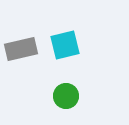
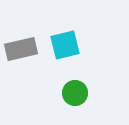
green circle: moved 9 px right, 3 px up
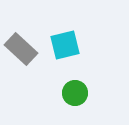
gray rectangle: rotated 56 degrees clockwise
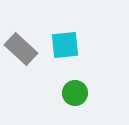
cyan square: rotated 8 degrees clockwise
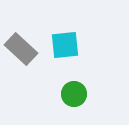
green circle: moved 1 px left, 1 px down
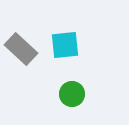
green circle: moved 2 px left
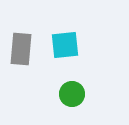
gray rectangle: rotated 52 degrees clockwise
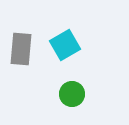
cyan square: rotated 24 degrees counterclockwise
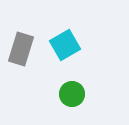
gray rectangle: rotated 12 degrees clockwise
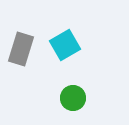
green circle: moved 1 px right, 4 px down
